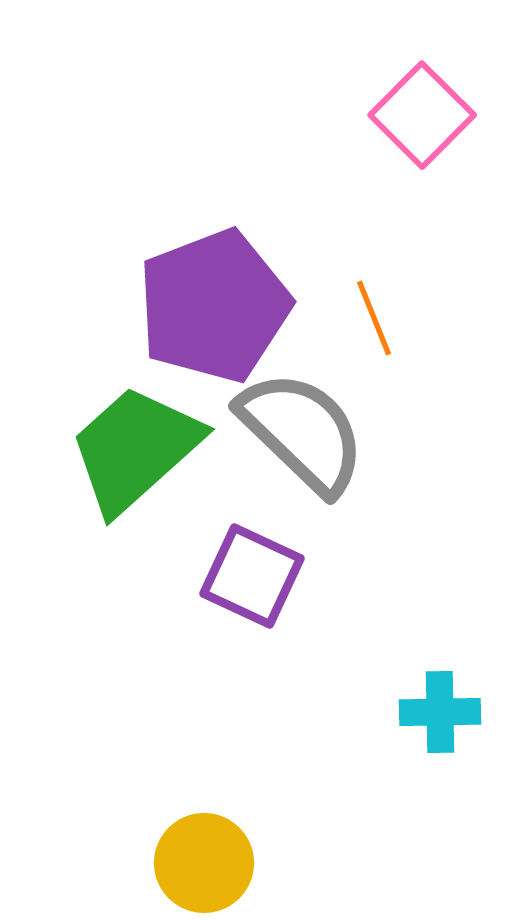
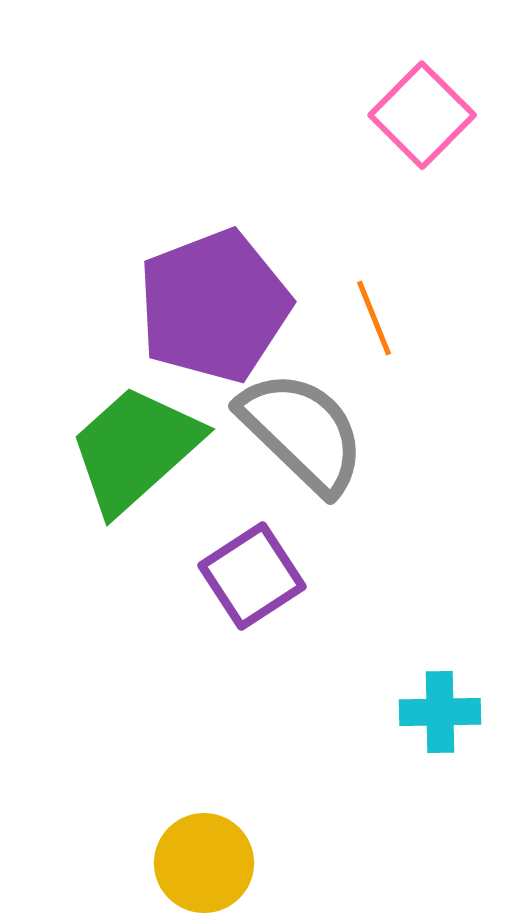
purple square: rotated 32 degrees clockwise
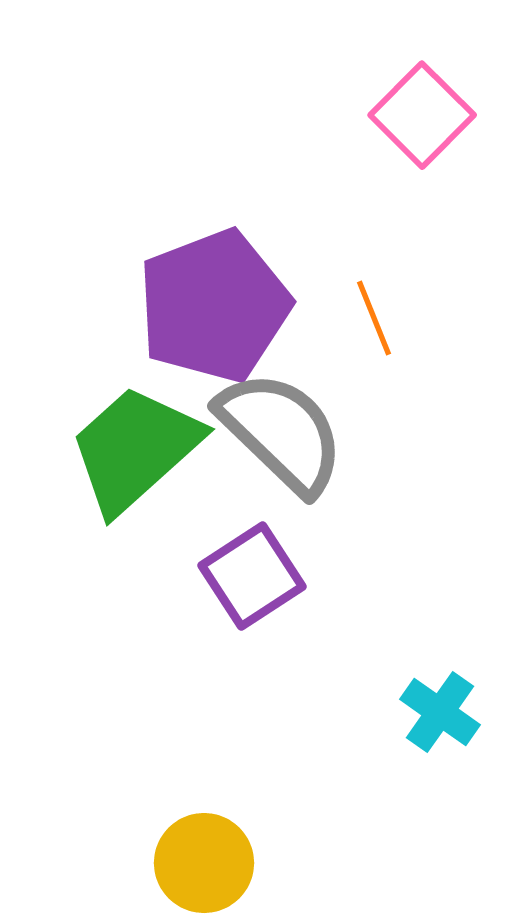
gray semicircle: moved 21 px left
cyan cross: rotated 36 degrees clockwise
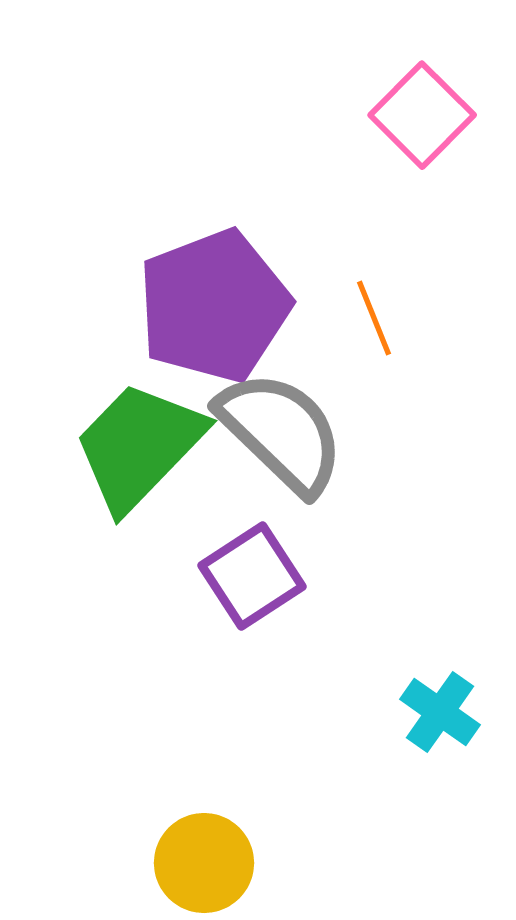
green trapezoid: moved 4 px right, 3 px up; rotated 4 degrees counterclockwise
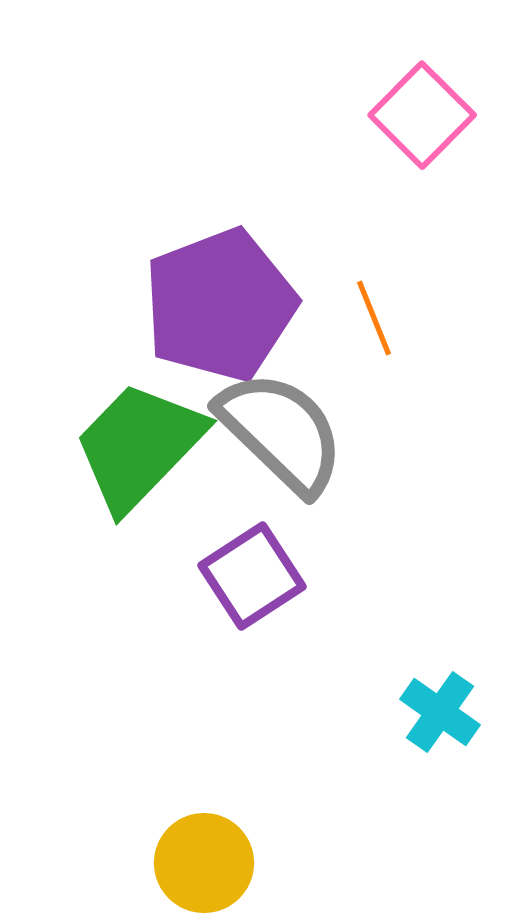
purple pentagon: moved 6 px right, 1 px up
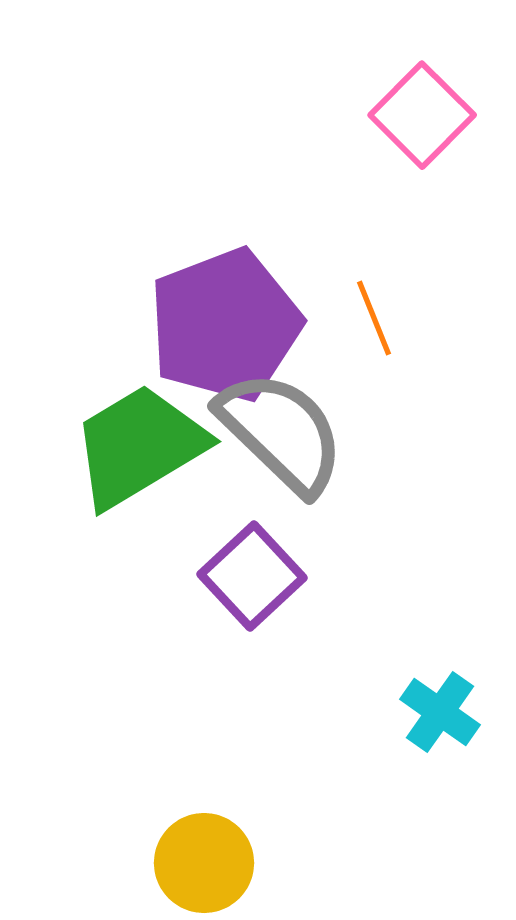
purple pentagon: moved 5 px right, 20 px down
green trapezoid: rotated 15 degrees clockwise
purple square: rotated 10 degrees counterclockwise
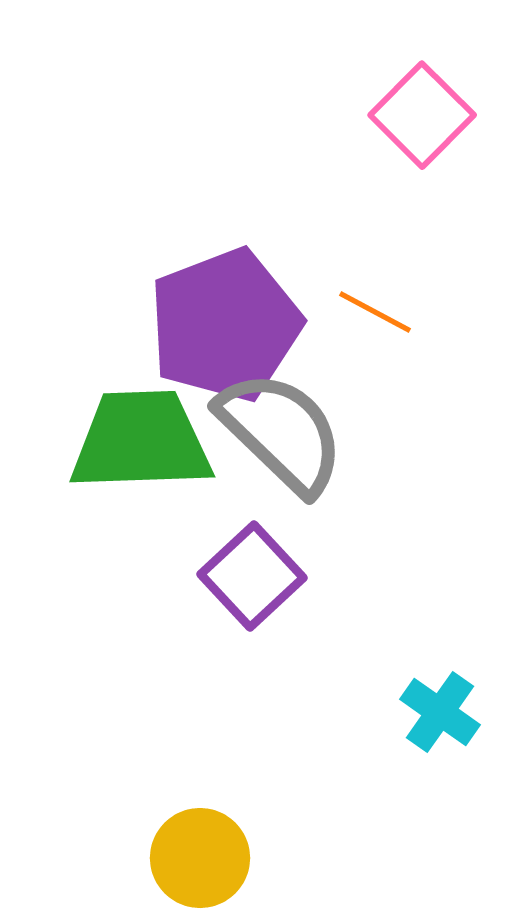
orange line: moved 1 px right, 6 px up; rotated 40 degrees counterclockwise
green trapezoid: moved 2 px right, 5 px up; rotated 29 degrees clockwise
yellow circle: moved 4 px left, 5 px up
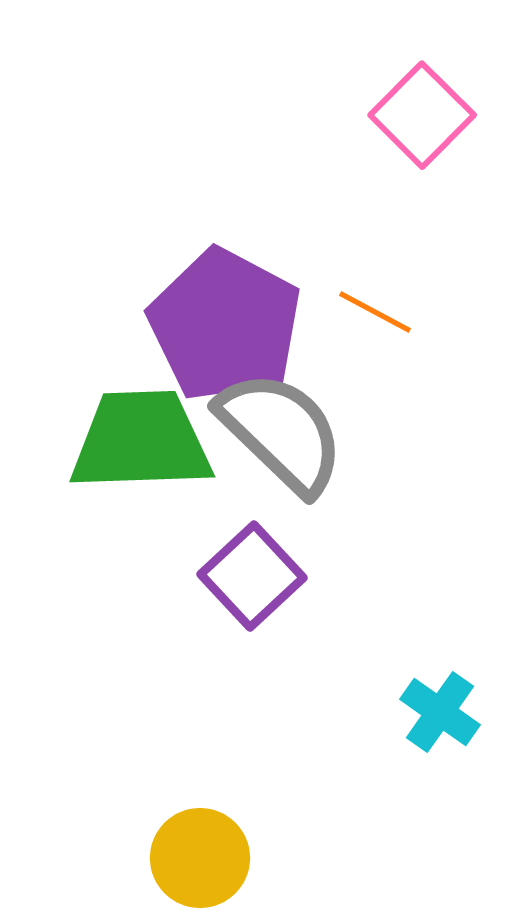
purple pentagon: rotated 23 degrees counterclockwise
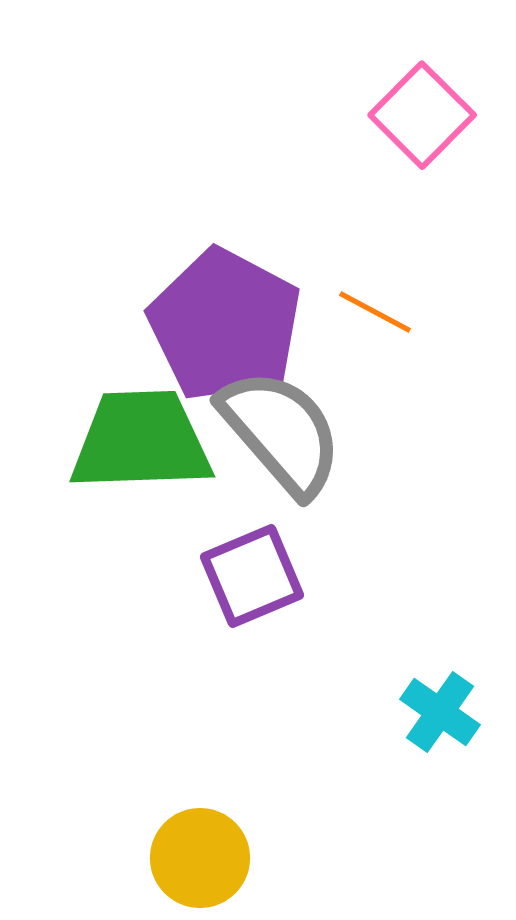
gray semicircle: rotated 5 degrees clockwise
purple square: rotated 20 degrees clockwise
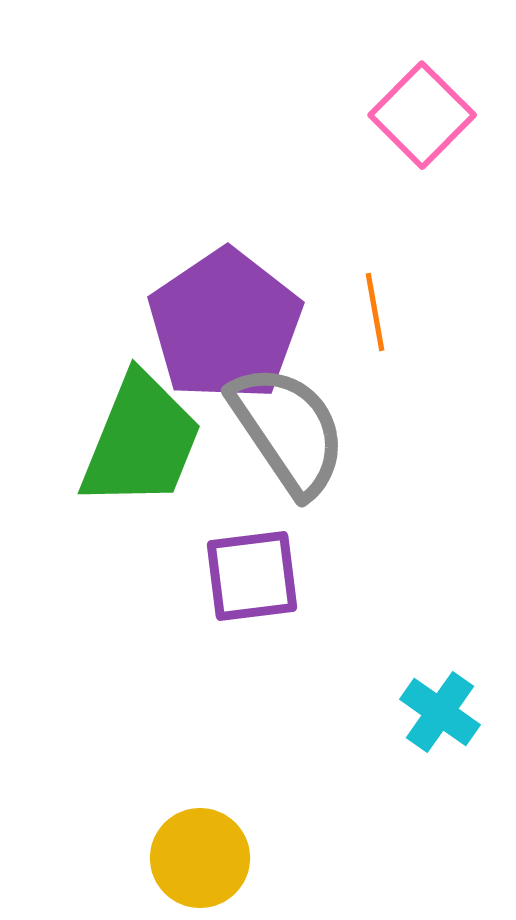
orange line: rotated 52 degrees clockwise
purple pentagon: rotated 10 degrees clockwise
gray semicircle: moved 7 px right, 2 px up; rotated 7 degrees clockwise
green trapezoid: rotated 114 degrees clockwise
purple square: rotated 16 degrees clockwise
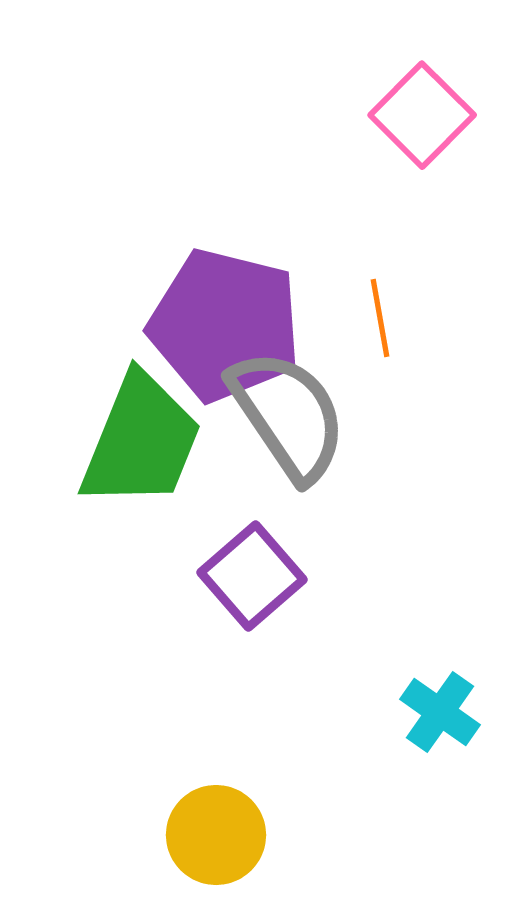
orange line: moved 5 px right, 6 px down
purple pentagon: rotated 24 degrees counterclockwise
gray semicircle: moved 15 px up
purple square: rotated 34 degrees counterclockwise
yellow circle: moved 16 px right, 23 px up
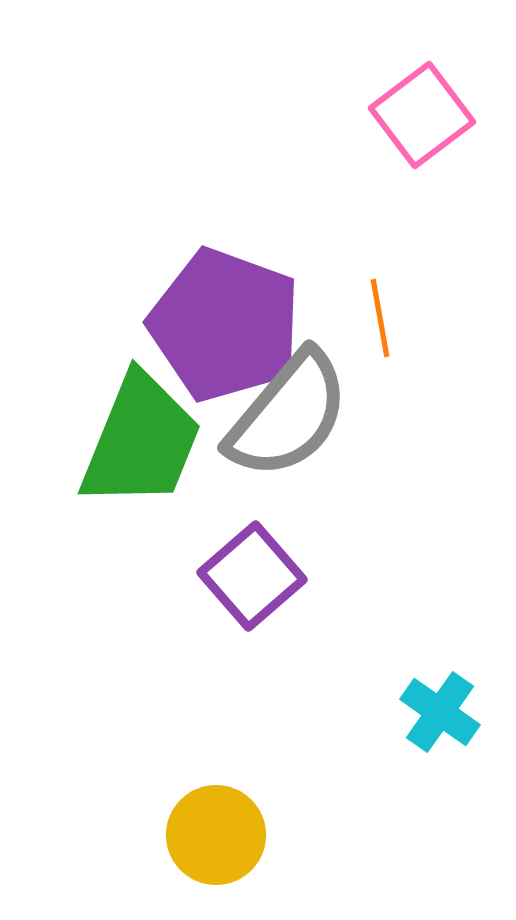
pink square: rotated 8 degrees clockwise
purple pentagon: rotated 6 degrees clockwise
gray semicircle: rotated 74 degrees clockwise
